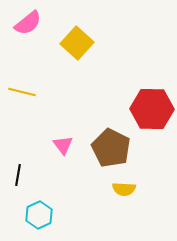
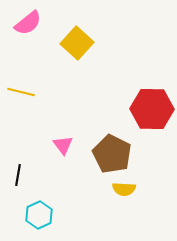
yellow line: moved 1 px left
brown pentagon: moved 1 px right, 6 px down
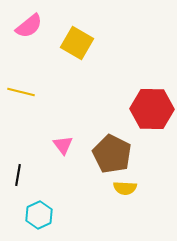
pink semicircle: moved 1 px right, 3 px down
yellow square: rotated 12 degrees counterclockwise
yellow semicircle: moved 1 px right, 1 px up
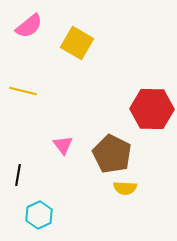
yellow line: moved 2 px right, 1 px up
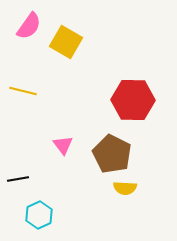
pink semicircle: rotated 16 degrees counterclockwise
yellow square: moved 11 px left, 1 px up
red hexagon: moved 19 px left, 9 px up
black line: moved 4 px down; rotated 70 degrees clockwise
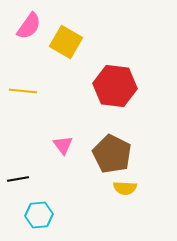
yellow line: rotated 8 degrees counterclockwise
red hexagon: moved 18 px left, 14 px up; rotated 6 degrees clockwise
cyan hexagon: rotated 20 degrees clockwise
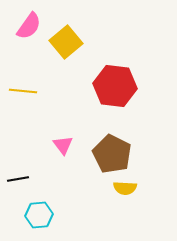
yellow square: rotated 20 degrees clockwise
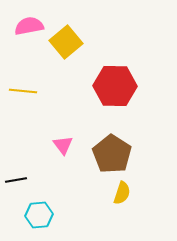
pink semicircle: rotated 136 degrees counterclockwise
red hexagon: rotated 6 degrees counterclockwise
brown pentagon: rotated 6 degrees clockwise
black line: moved 2 px left, 1 px down
yellow semicircle: moved 3 px left, 5 px down; rotated 75 degrees counterclockwise
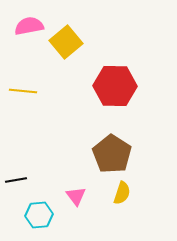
pink triangle: moved 13 px right, 51 px down
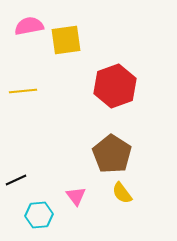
yellow square: moved 2 px up; rotated 32 degrees clockwise
red hexagon: rotated 21 degrees counterclockwise
yellow line: rotated 12 degrees counterclockwise
black line: rotated 15 degrees counterclockwise
yellow semicircle: rotated 125 degrees clockwise
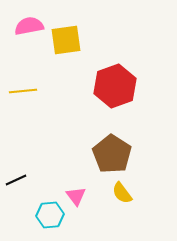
cyan hexagon: moved 11 px right
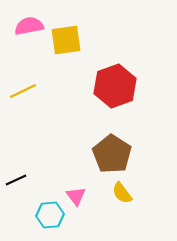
yellow line: rotated 20 degrees counterclockwise
